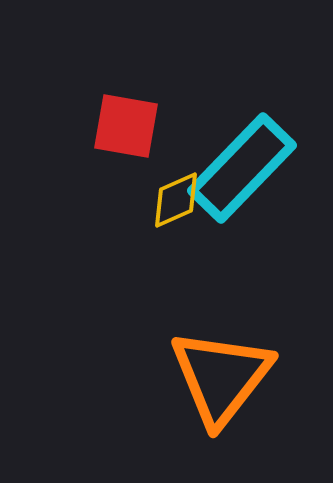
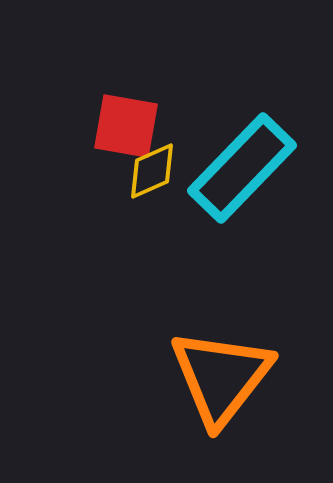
yellow diamond: moved 24 px left, 29 px up
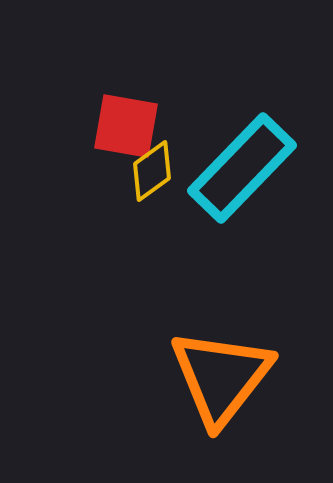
yellow diamond: rotated 12 degrees counterclockwise
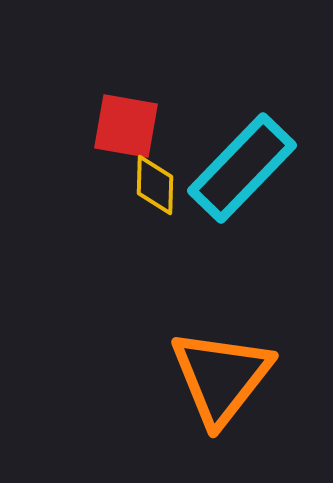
yellow diamond: moved 3 px right, 14 px down; rotated 52 degrees counterclockwise
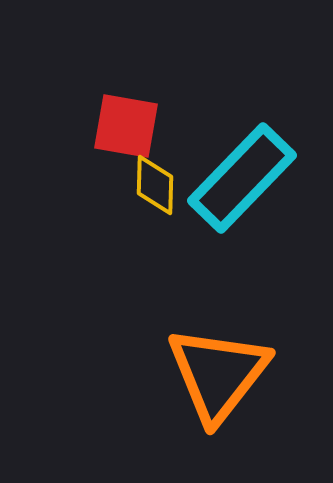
cyan rectangle: moved 10 px down
orange triangle: moved 3 px left, 3 px up
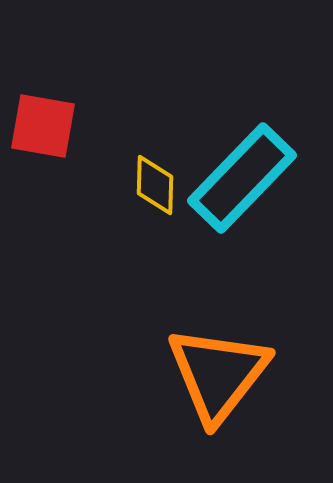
red square: moved 83 px left
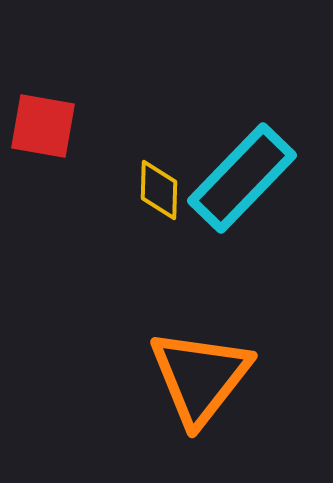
yellow diamond: moved 4 px right, 5 px down
orange triangle: moved 18 px left, 3 px down
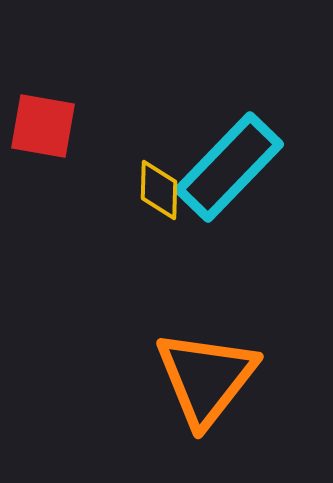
cyan rectangle: moved 13 px left, 11 px up
orange triangle: moved 6 px right, 1 px down
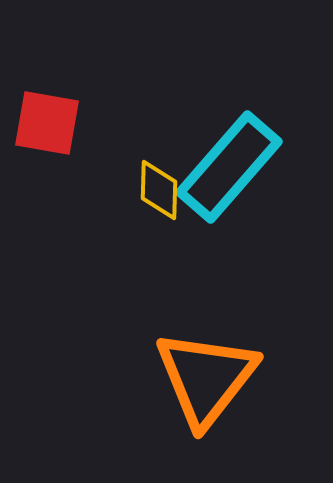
red square: moved 4 px right, 3 px up
cyan rectangle: rotated 3 degrees counterclockwise
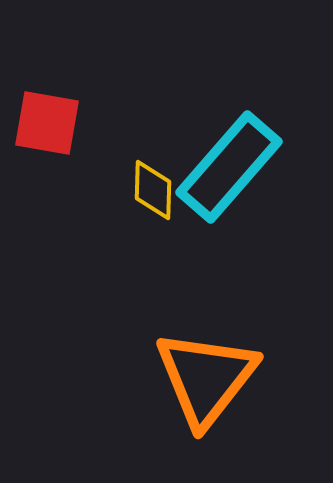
yellow diamond: moved 6 px left
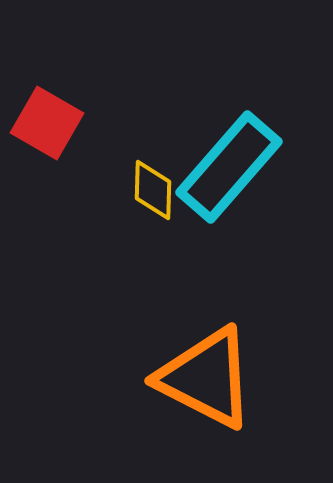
red square: rotated 20 degrees clockwise
orange triangle: rotated 41 degrees counterclockwise
